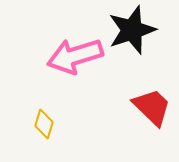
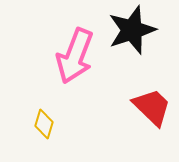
pink arrow: rotated 52 degrees counterclockwise
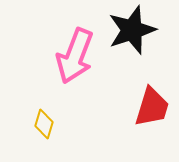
red trapezoid: rotated 63 degrees clockwise
